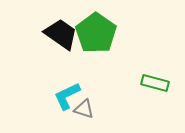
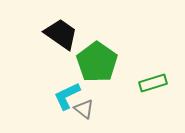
green pentagon: moved 1 px right, 29 px down
green rectangle: moved 2 px left; rotated 32 degrees counterclockwise
gray triangle: rotated 20 degrees clockwise
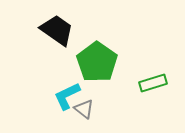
black trapezoid: moved 4 px left, 4 px up
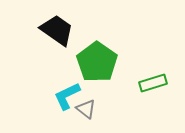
gray triangle: moved 2 px right
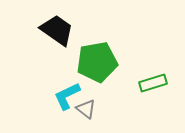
green pentagon: rotated 27 degrees clockwise
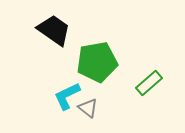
black trapezoid: moved 3 px left
green rectangle: moved 4 px left; rotated 24 degrees counterclockwise
gray triangle: moved 2 px right, 1 px up
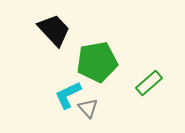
black trapezoid: rotated 12 degrees clockwise
cyan L-shape: moved 1 px right, 1 px up
gray triangle: rotated 10 degrees clockwise
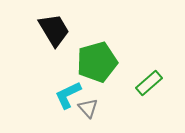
black trapezoid: rotated 12 degrees clockwise
green pentagon: rotated 6 degrees counterclockwise
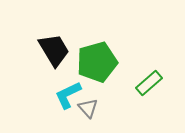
black trapezoid: moved 20 px down
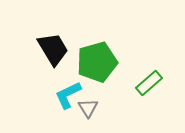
black trapezoid: moved 1 px left, 1 px up
gray triangle: rotated 10 degrees clockwise
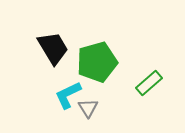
black trapezoid: moved 1 px up
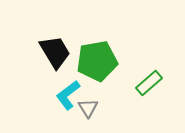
black trapezoid: moved 2 px right, 4 px down
green pentagon: moved 1 px up; rotated 6 degrees clockwise
cyan L-shape: rotated 12 degrees counterclockwise
